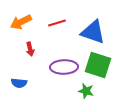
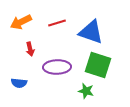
blue triangle: moved 2 px left
purple ellipse: moved 7 px left
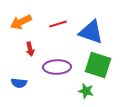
red line: moved 1 px right, 1 px down
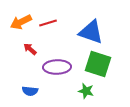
red line: moved 10 px left, 1 px up
red arrow: rotated 144 degrees clockwise
green square: moved 1 px up
blue semicircle: moved 11 px right, 8 px down
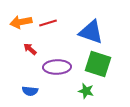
orange arrow: rotated 15 degrees clockwise
